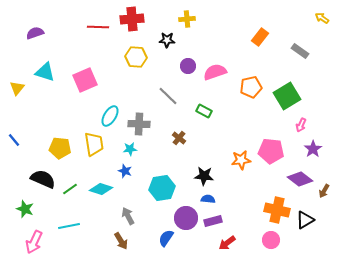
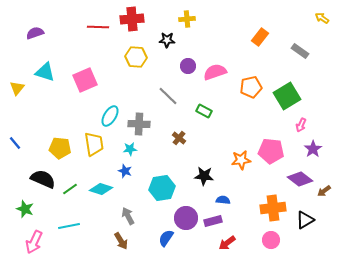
blue line at (14, 140): moved 1 px right, 3 px down
brown arrow at (324, 191): rotated 24 degrees clockwise
blue semicircle at (208, 199): moved 15 px right, 1 px down
orange cross at (277, 210): moved 4 px left, 2 px up; rotated 20 degrees counterclockwise
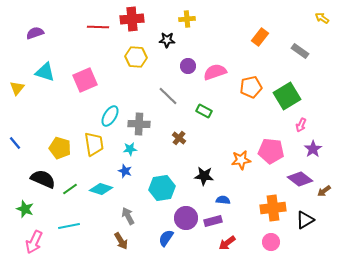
yellow pentagon at (60, 148): rotated 10 degrees clockwise
pink circle at (271, 240): moved 2 px down
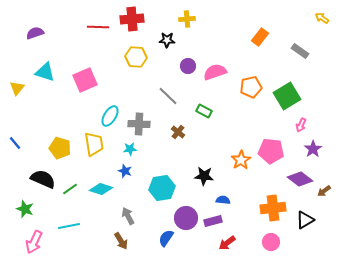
brown cross at (179, 138): moved 1 px left, 6 px up
orange star at (241, 160): rotated 24 degrees counterclockwise
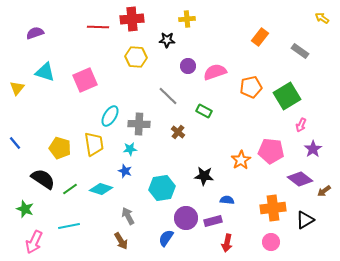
black semicircle at (43, 179): rotated 10 degrees clockwise
blue semicircle at (223, 200): moved 4 px right
red arrow at (227, 243): rotated 42 degrees counterclockwise
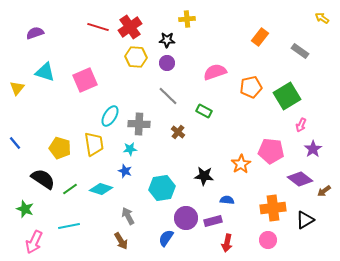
red cross at (132, 19): moved 2 px left, 8 px down; rotated 30 degrees counterclockwise
red line at (98, 27): rotated 15 degrees clockwise
purple circle at (188, 66): moved 21 px left, 3 px up
orange star at (241, 160): moved 4 px down
pink circle at (271, 242): moved 3 px left, 2 px up
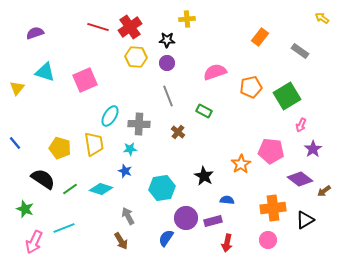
gray line at (168, 96): rotated 25 degrees clockwise
black star at (204, 176): rotated 24 degrees clockwise
cyan line at (69, 226): moved 5 px left, 2 px down; rotated 10 degrees counterclockwise
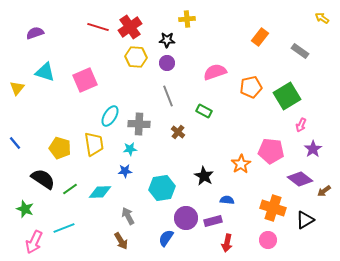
blue star at (125, 171): rotated 24 degrees counterclockwise
cyan diamond at (101, 189): moved 1 px left, 3 px down; rotated 20 degrees counterclockwise
orange cross at (273, 208): rotated 25 degrees clockwise
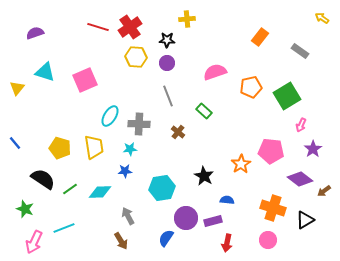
green rectangle at (204, 111): rotated 14 degrees clockwise
yellow trapezoid at (94, 144): moved 3 px down
